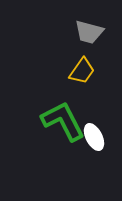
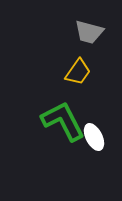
yellow trapezoid: moved 4 px left, 1 px down
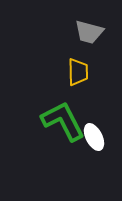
yellow trapezoid: rotated 36 degrees counterclockwise
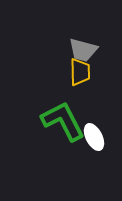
gray trapezoid: moved 6 px left, 18 px down
yellow trapezoid: moved 2 px right
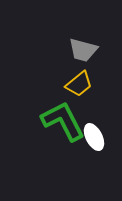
yellow trapezoid: moved 1 px left, 12 px down; rotated 52 degrees clockwise
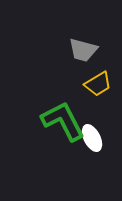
yellow trapezoid: moved 19 px right; rotated 8 degrees clockwise
white ellipse: moved 2 px left, 1 px down
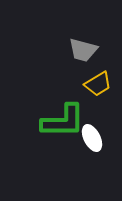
green L-shape: rotated 117 degrees clockwise
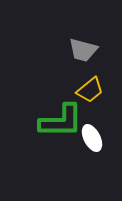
yellow trapezoid: moved 8 px left, 6 px down; rotated 8 degrees counterclockwise
green L-shape: moved 2 px left
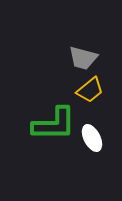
gray trapezoid: moved 8 px down
green L-shape: moved 7 px left, 3 px down
